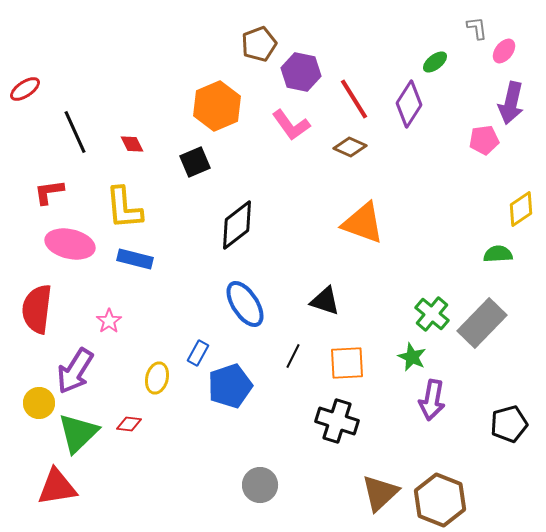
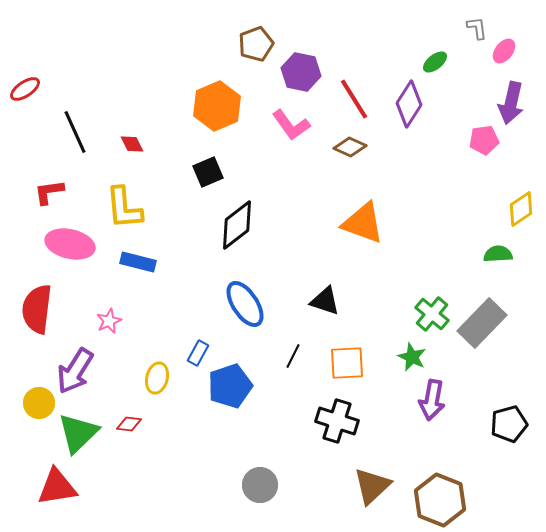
brown pentagon at (259, 44): moved 3 px left
black square at (195, 162): moved 13 px right, 10 px down
blue rectangle at (135, 259): moved 3 px right, 3 px down
pink star at (109, 321): rotated 10 degrees clockwise
brown triangle at (380, 493): moved 8 px left, 7 px up
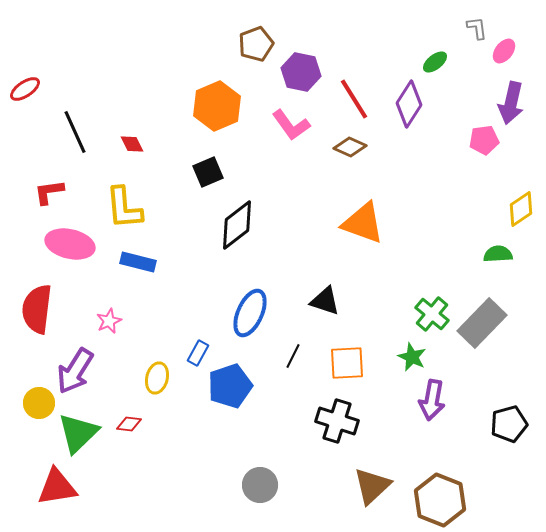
blue ellipse at (245, 304): moved 5 px right, 9 px down; rotated 57 degrees clockwise
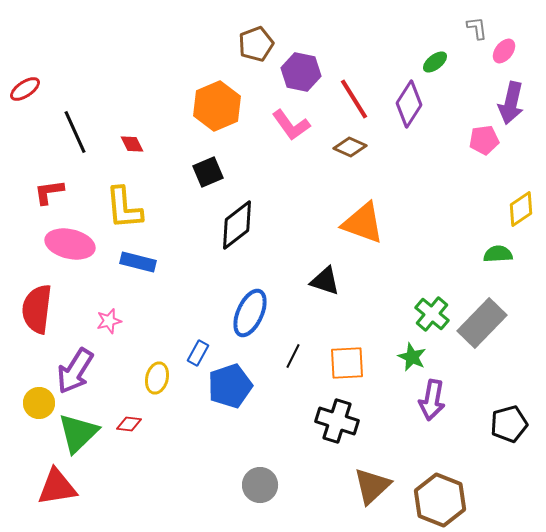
black triangle at (325, 301): moved 20 px up
pink star at (109, 321): rotated 10 degrees clockwise
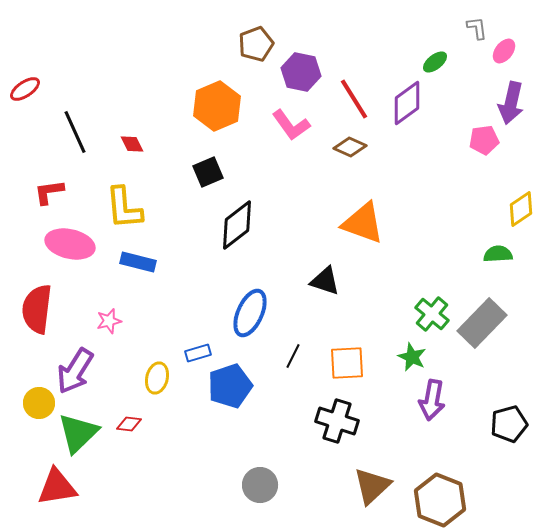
purple diamond at (409, 104): moved 2 px left, 1 px up; rotated 21 degrees clockwise
blue rectangle at (198, 353): rotated 45 degrees clockwise
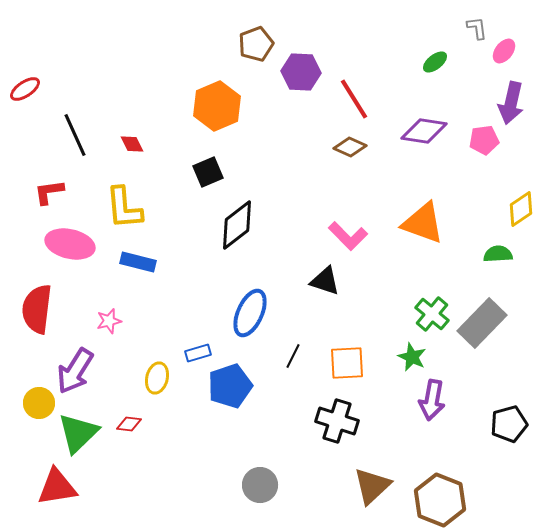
purple hexagon at (301, 72): rotated 9 degrees counterclockwise
purple diamond at (407, 103): moved 17 px right, 28 px down; rotated 45 degrees clockwise
pink L-shape at (291, 125): moved 57 px right, 111 px down; rotated 9 degrees counterclockwise
black line at (75, 132): moved 3 px down
orange triangle at (363, 223): moved 60 px right
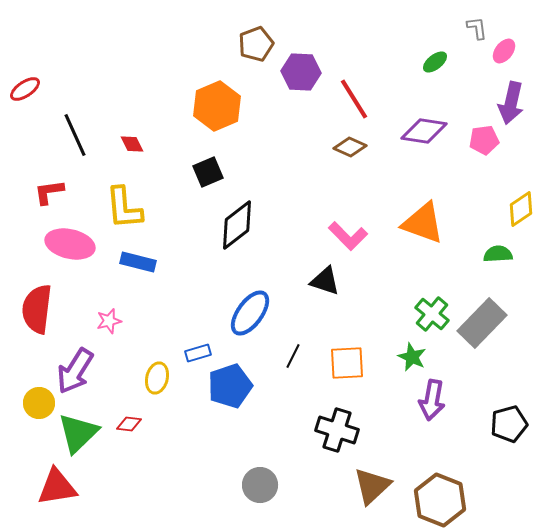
blue ellipse at (250, 313): rotated 12 degrees clockwise
black cross at (337, 421): moved 9 px down
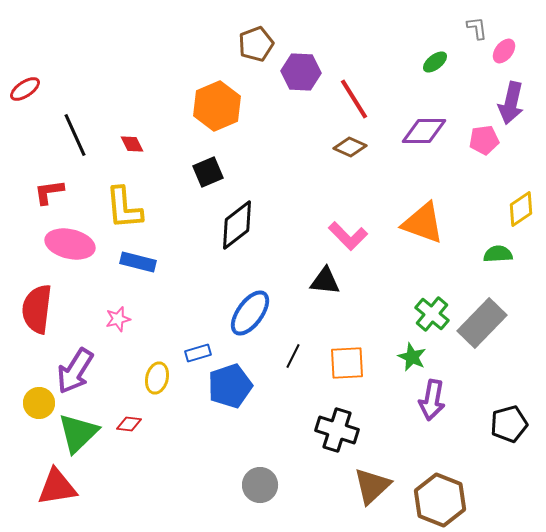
purple diamond at (424, 131): rotated 9 degrees counterclockwise
black triangle at (325, 281): rotated 12 degrees counterclockwise
pink star at (109, 321): moved 9 px right, 2 px up
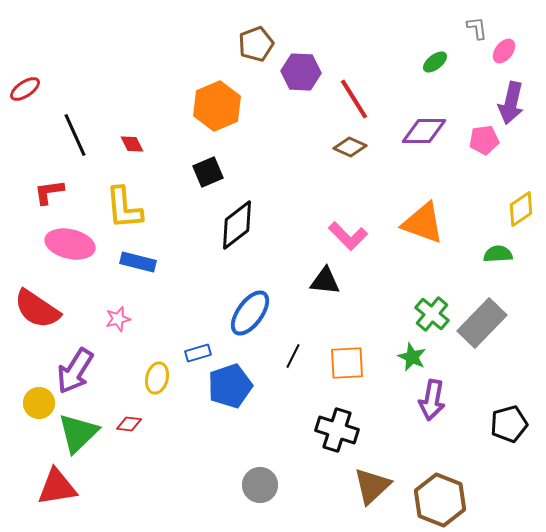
red semicircle at (37, 309): rotated 63 degrees counterclockwise
